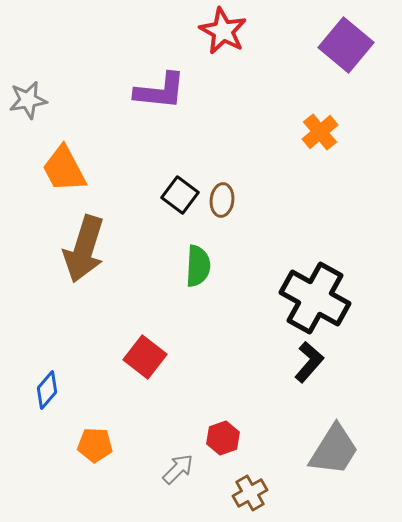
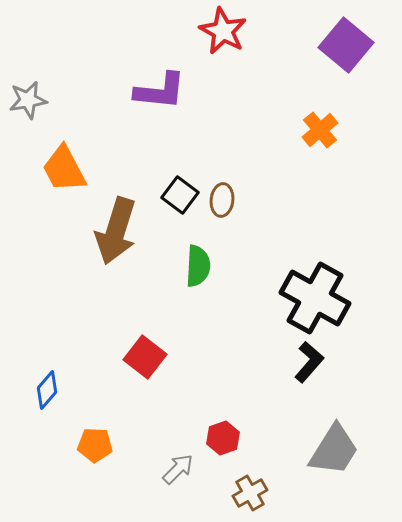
orange cross: moved 2 px up
brown arrow: moved 32 px right, 18 px up
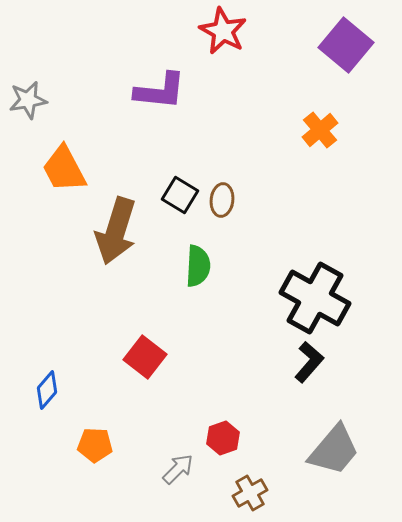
black square: rotated 6 degrees counterclockwise
gray trapezoid: rotated 8 degrees clockwise
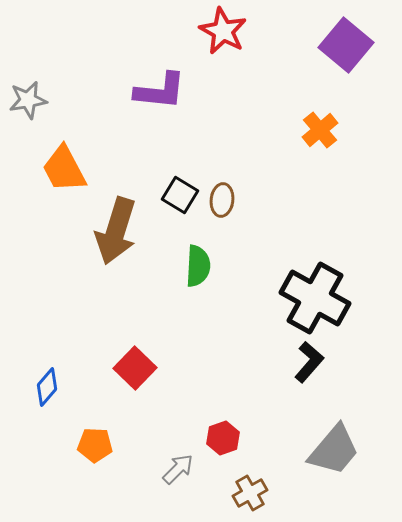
red square: moved 10 px left, 11 px down; rotated 6 degrees clockwise
blue diamond: moved 3 px up
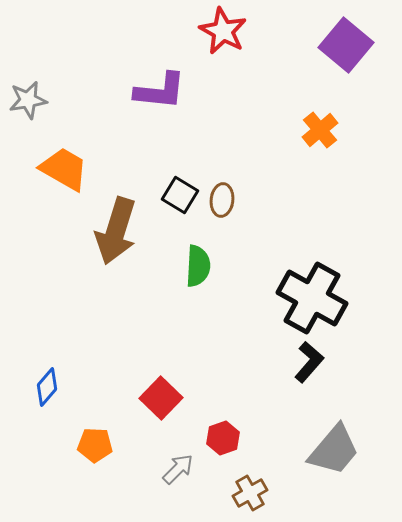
orange trapezoid: rotated 148 degrees clockwise
black cross: moved 3 px left
red square: moved 26 px right, 30 px down
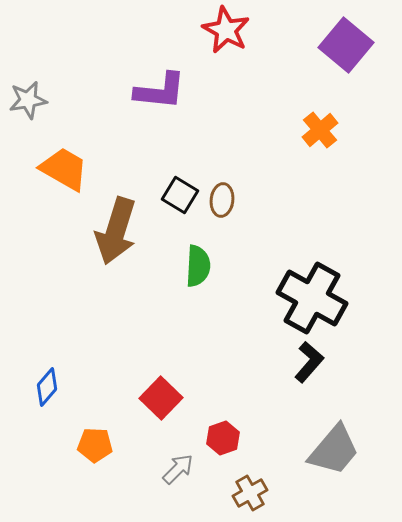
red star: moved 3 px right, 1 px up
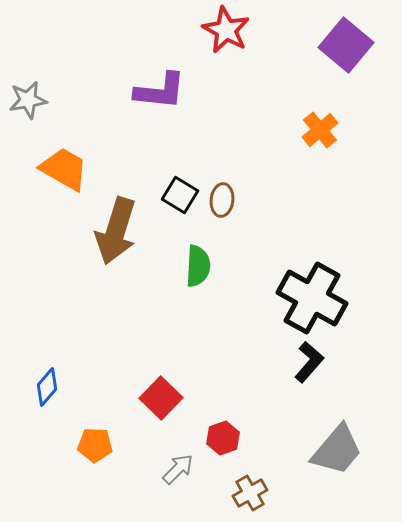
gray trapezoid: moved 3 px right
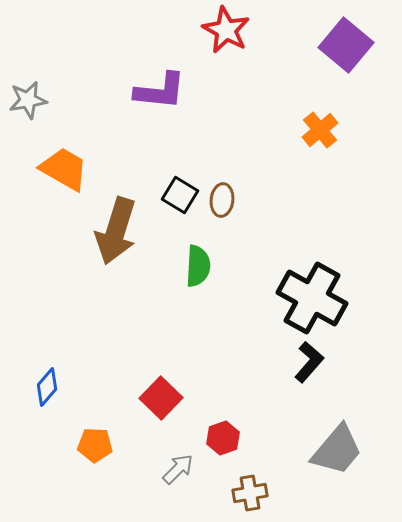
brown cross: rotated 20 degrees clockwise
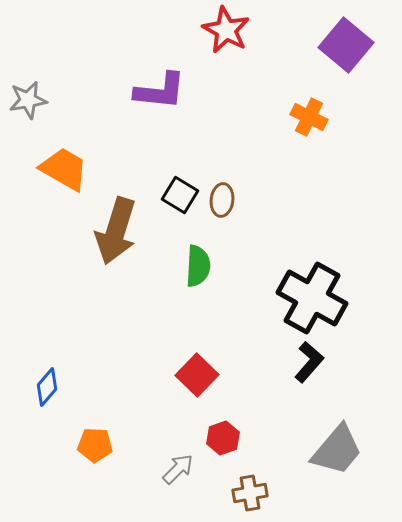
orange cross: moved 11 px left, 13 px up; rotated 24 degrees counterclockwise
red square: moved 36 px right, 23 px up
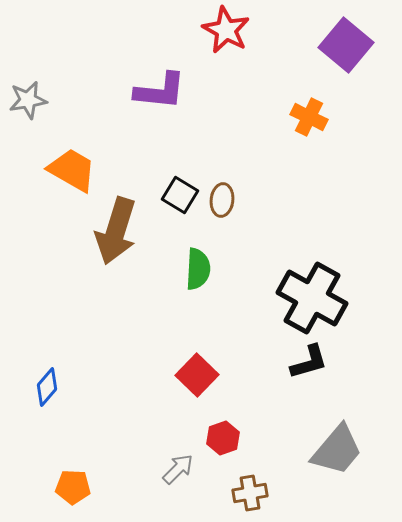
orange trapezoid: moved 8 px right, 1 px down
green semicircle: moved 3 px down
black L-shape: rotated 33 degrees clockwise
orange pentagon: moved 22 px left, 42 px down
